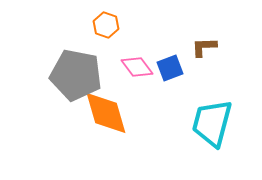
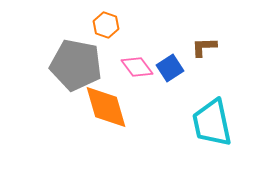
blue square: rotated 12 degrees counterclockwise
gray pentagon: moved 10 px up
orange diamond: moved 6 px up
cyan trapezoid: rotated 27 degrees counterclockwise
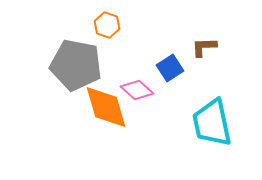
orange hexagon: moved 1 px right
pink diamond: moved 23 px down; rotated 12 degrees counterclockwise
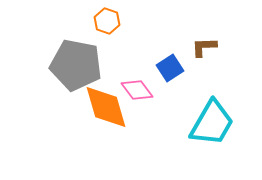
orange hexagon: moved 4 px up
pink diamond: rotated 12 degrees clockwise
cyan trapezoid: rotated 138 degrees counterclockwise
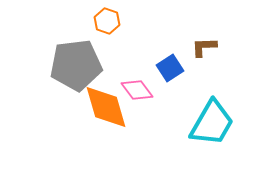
gray pentagon: rotated 18 degrees counterclockwise
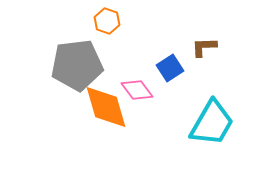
gray pentagon: moved 1 px right
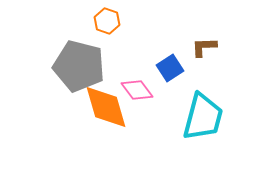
gray pentagon: moved 2 px right, 1 px down; rotated 21 degrees clockwise
cyan trapezoid: moved 9 px left, 6 px up; rotated 15 degrees counterclockwise
